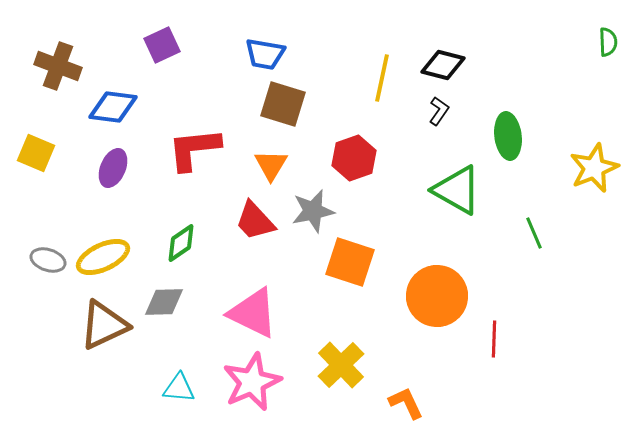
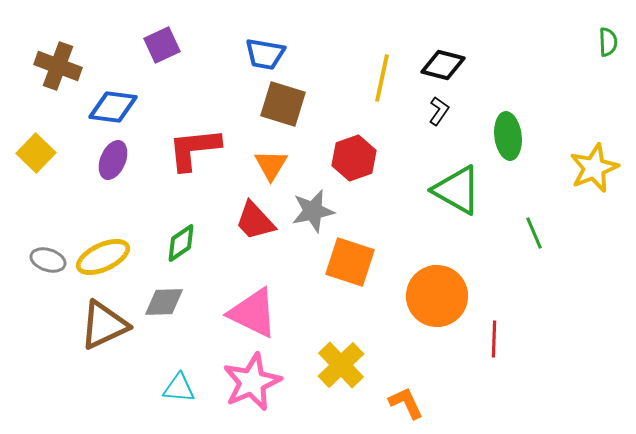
yellow square: rotated 21 degrees clockwise
purple ellipse: moved 8 px up
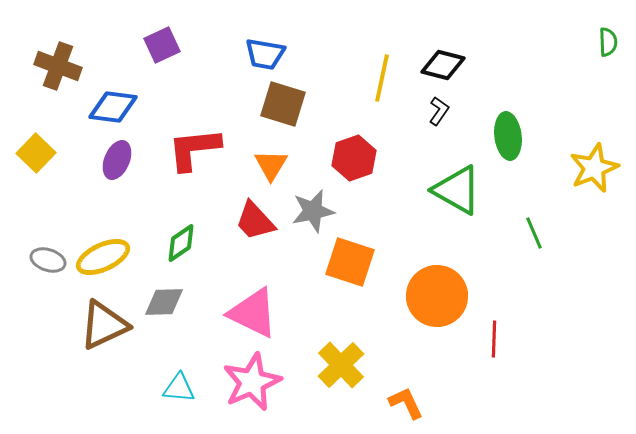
purple ellipse: moved 4 px right
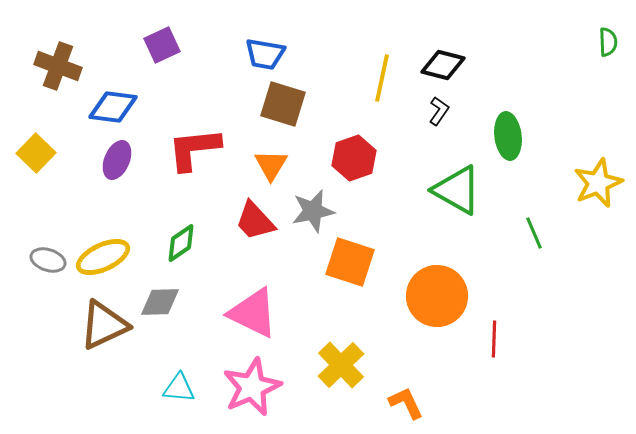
yellow star: moved 4 px right, 15 px down
gray diamond: moved 4 px left
pink star: moved 5 px down
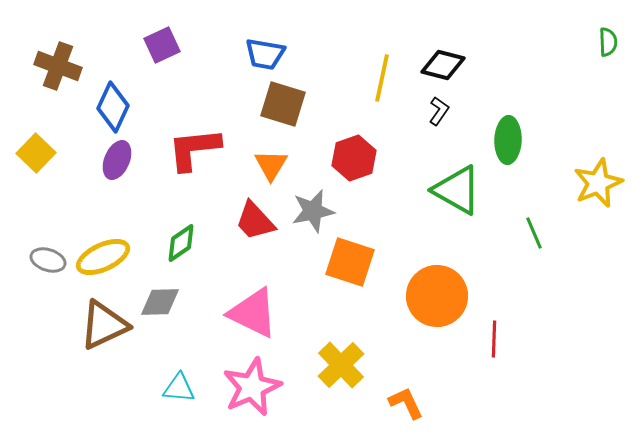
blue diamond: rotated 72 degrees counterclockwise
green ellipse: moved 4 px down; rotated 9 degrees clockwise
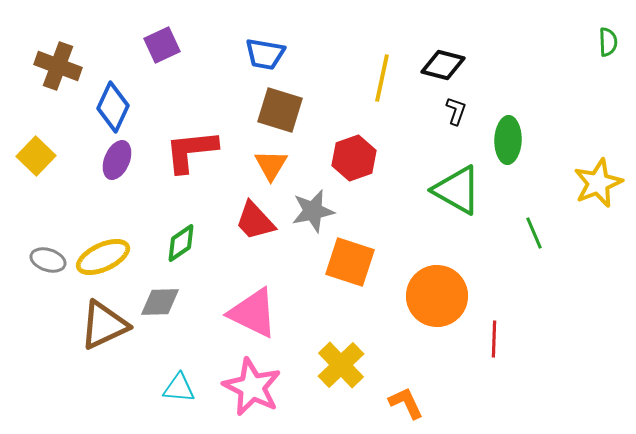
brown square: moved 3 px left, 6 px down
black L-shape: moved 17 px right; rotated 16 degrees counterclockwise
red L-shape: moved 3 px left, 2 px down
yellow square: moved 3 px down
pink star: rotated 22 degrees counterclockwise
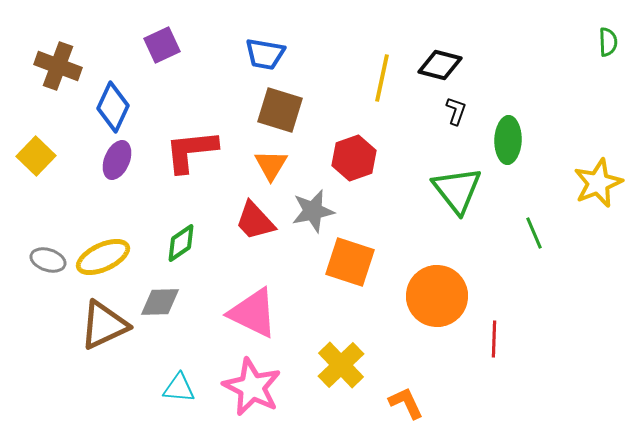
black diamond: moved 3 px left
green triangle: rotated 22 degrees clockwise
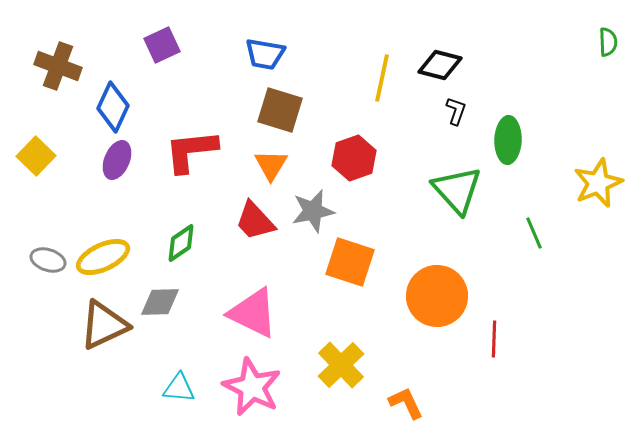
green triangle: rotated 4 degrees counterclockwise
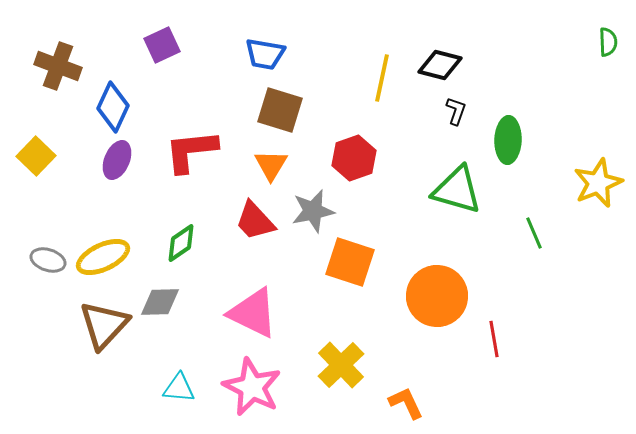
green triangle: rotated 32 degrees counterclockwise
brown triangle: rotated 22 degrees counterclockwise
red line: rotated 12 degrees counterclockwise
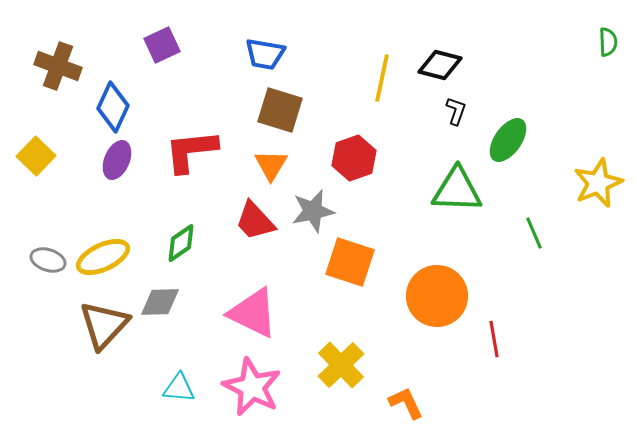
green ellipse: rotated 33 degrees clockwise
green triangle: rotated 14 degrees counterclockwise
